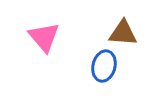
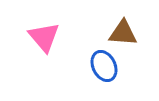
blue ellipse: rotated 40 degrees counterclockwise
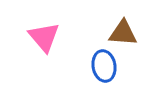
blue ellipse: rotated 16 degrees clockwise
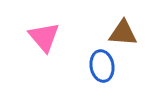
blue ellipse: moved 2 px left
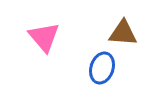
blue ellipse: moved 2 px down; rotated 28 degrees clockwise
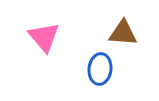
blue ellipse: moved 2 px left, 1 px down; rotated 12 degrees counterclockwise
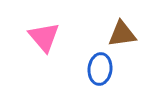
brown triangle: moved 1 px left, 1 px down; rotated 12 degrees counterclockwise
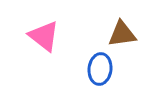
pink triangle: moved 1 px up; rotated 12 degrees counterclockwise
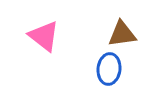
blue ellipse: moved 9 px right
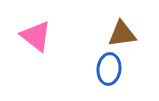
pink triangle: moved 8 px left
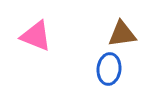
pink triangle: rotated 16 degrees counterclockwise
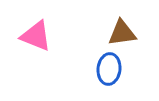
brown triangle: moved 1 px up
